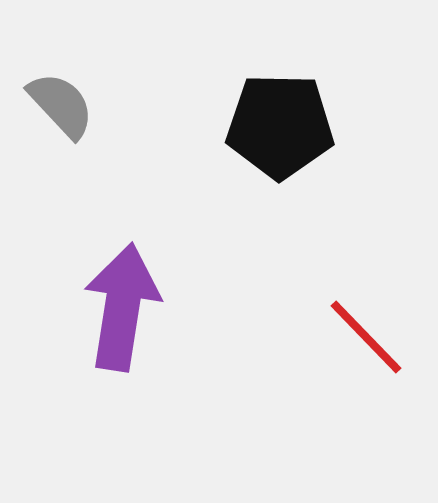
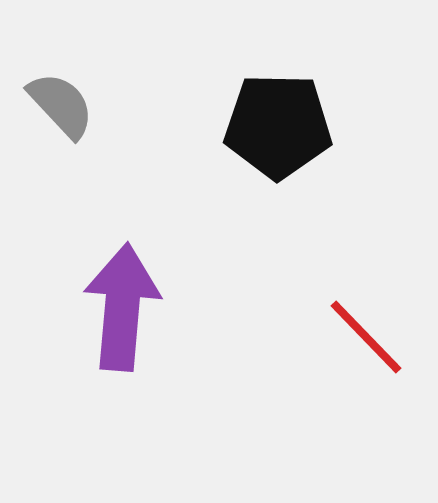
black pentagon: moved 2 px left
purple arrow: rotated 4 degrees counterclockwise
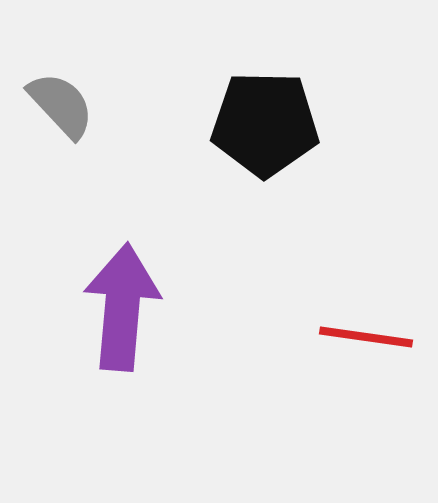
black pentagon: moved 13 px left, 2 px up
red line: rotated 38 degrees counterclockwise
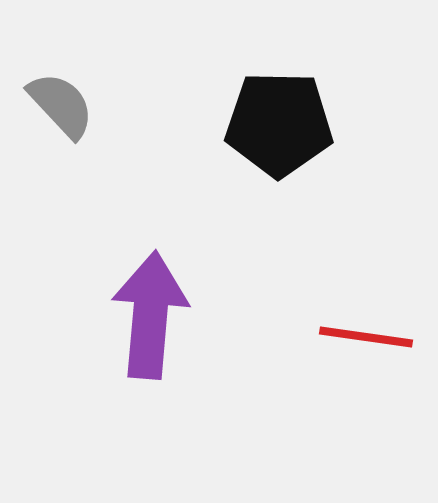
black pentagon: moved 14 px right
purple arrow: moved 28 px right, 8 px down
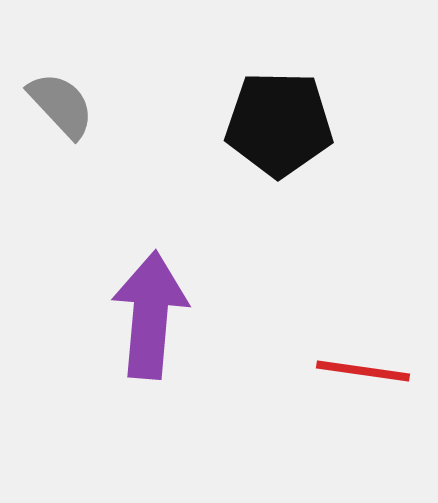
red line: moved 3 px left, 34 px down
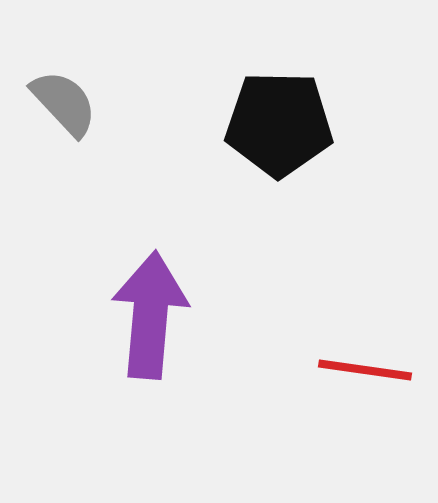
gray semicircle: moved 3 px right, 2 px up
red line: moved 2 px right, 1 px up
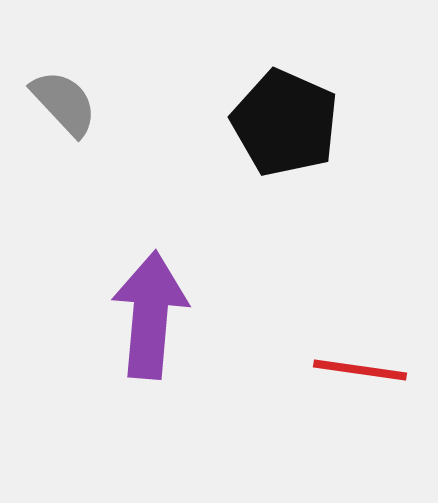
black pentagon: moved 6 px right, 1 px up; rotated 23 degrees clockwise
red line: moved 5 px left
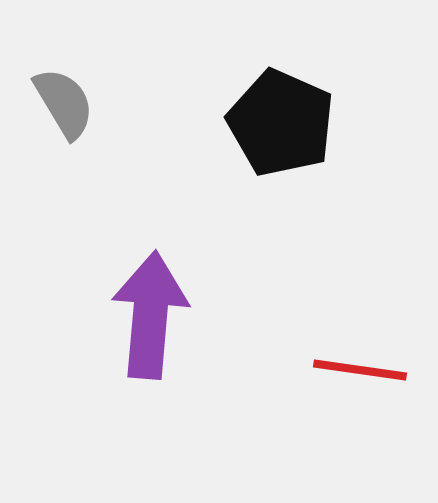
gray semicircle: rotated 12 degrees clockwise
black pentagon: moved 4 px left
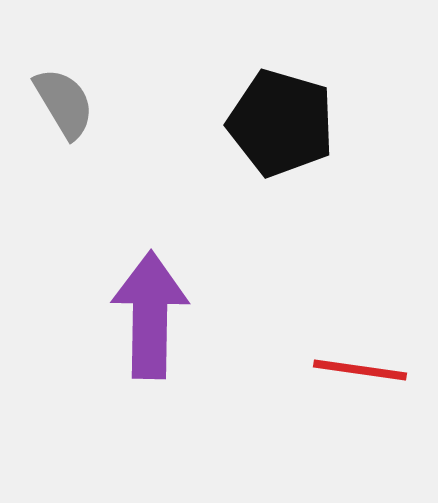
black pentagon: rotated 8 degrees counterclockwise
purple arrow: rotated 4 degrees counterclockwise
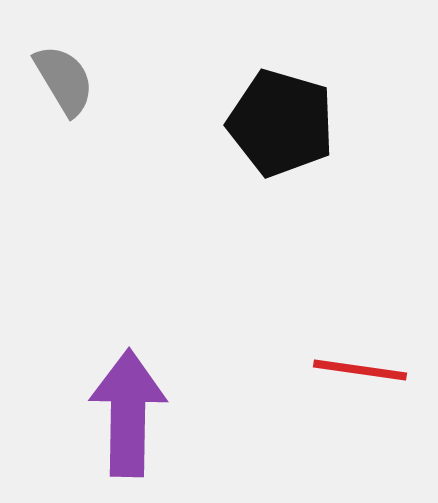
gray semicircle: moved 23 px up
purple arrow: moved 22 px left, 98 px down
